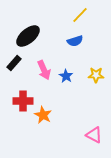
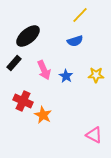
red cross: rotated 24 degrees clockwise
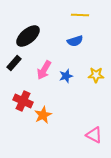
yellow line: rotated 48 degrees clockwise
pink arrow: rotated 54 degrees clockwise
blue star: rotated 24 degrees clockwise
orange star: rotated 18 degrees clockwise
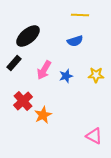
red cross: rotated 24 degrees clockwise
pink triangle: moved 1 px down
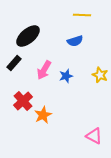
yellow line: moved 2 px right
yellow star: moved 4 px right; rotated 21 degrees clockwise
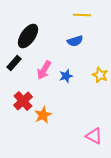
black ellipse: rotated 15 degrees counterclockwise
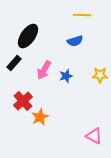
yellow star: rotated 21 degrees counterclockwise
orange star: moved 3 px left, 2 px down
